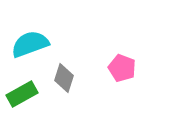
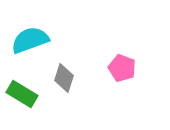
cyan semicircle: moved 4 px up
green rectangle: rotated 60 degrees clockwise
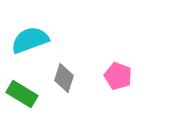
pink pentagon: moved 4 px left, 8 px down
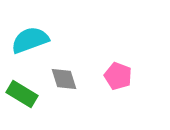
gray diamond: moved 1 px down; rotated 36 degrees counterclockwise
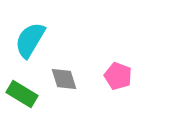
cyan semicircle: rotated 39 degrees counterclockwise
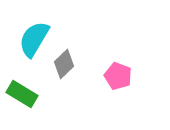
cyan semicircle: moved 4 px right, 1 px up
gray diamond: moved 15 px up; rotated 64 degrees clockwise
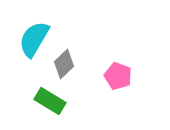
green rectangle: moved 28 px right, 7 px down
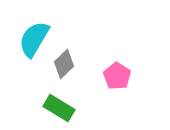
pink pentagon: moved 1 px left; rotated 12 degrees clockwise
green rectangle: moved 9 px right, 7 px down
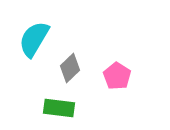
gray diamond: moved 6 px right, 4 px down
green rectangle: rotated 24 degrees counterclockwise
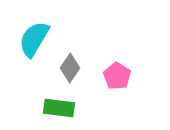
gray diamond: rotated 12 degrees counterclockwise
